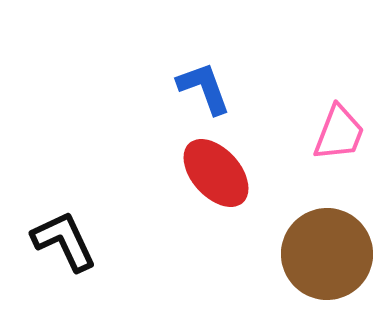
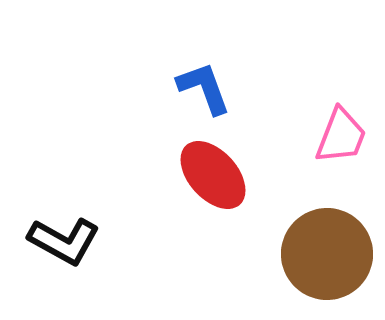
pink trapezoid: moved 2 px right, 3 px down
red ellipse: moved 3 px left, 2 px down
black L-shape: rotated 144 degrees clockwise
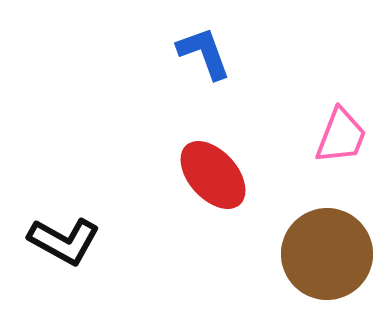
blue L-shape: moved 35 px up
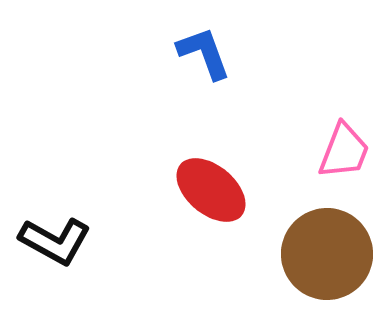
pink trapezoid: moved 3 px right, 15 px down
red ellipse: moved 2 px left, 15 px down; rotated 8 degrees counterclockwise
black L-shape: moved 9 px left
